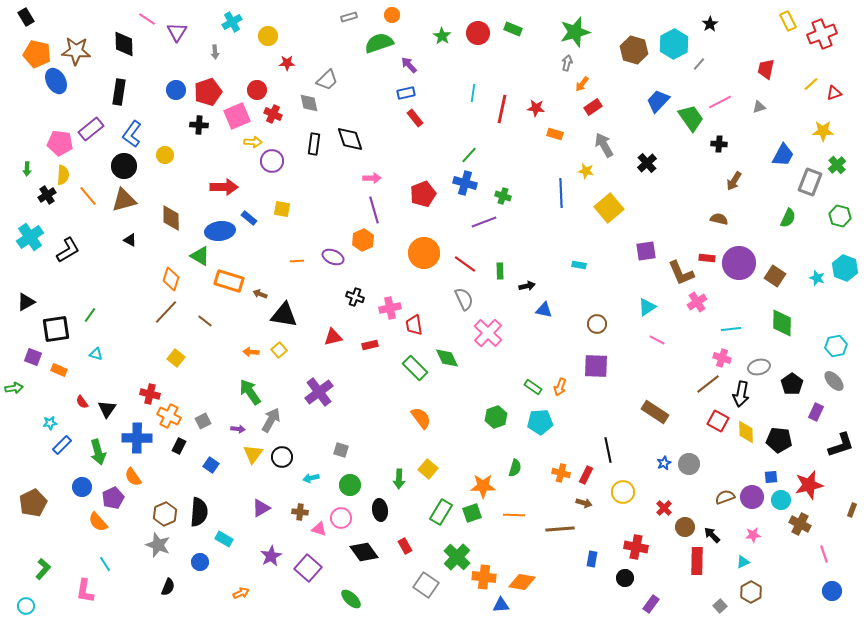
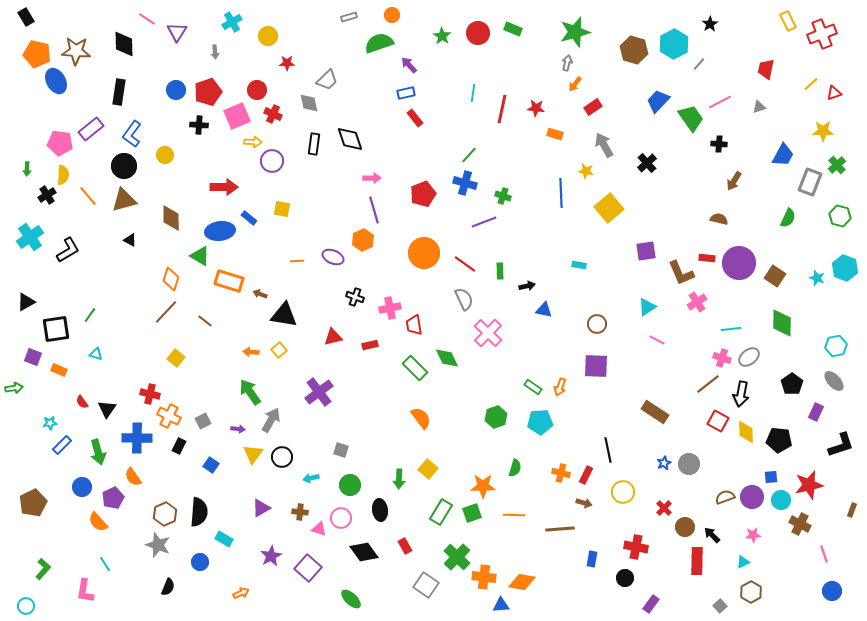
orange arrow at (582, 84): moved 7 px left
gray ellipse at (759, 367): moved 10 px left, 10 px up; rotated 25 degrees counterclockwise
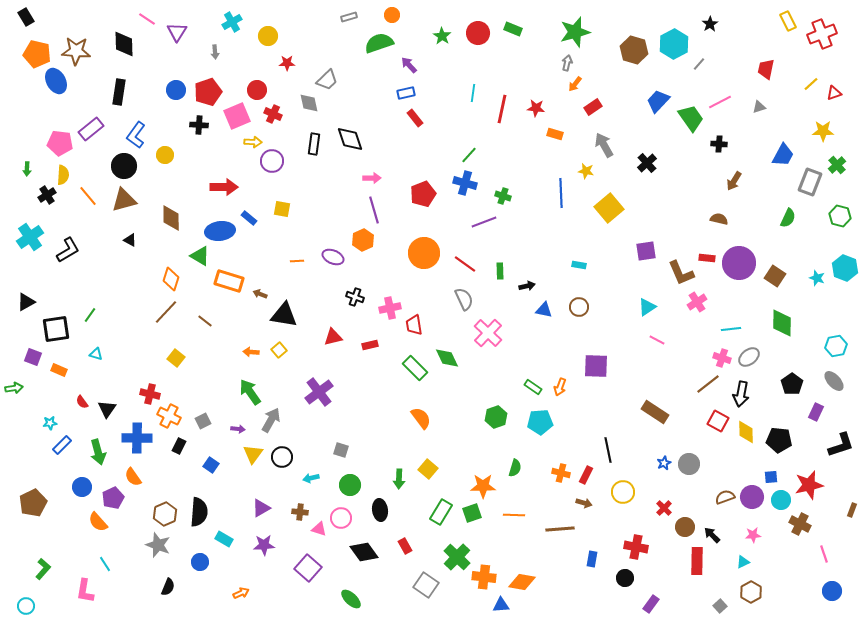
blue L-shape at (132, 134): moved 4 px right, 1 px down
brown circle at (597, 324): moved 18 px left, 17 px up
purple star at (271, 556): moved 7 px left, 11 px up; rotated 25 degrees clockwise
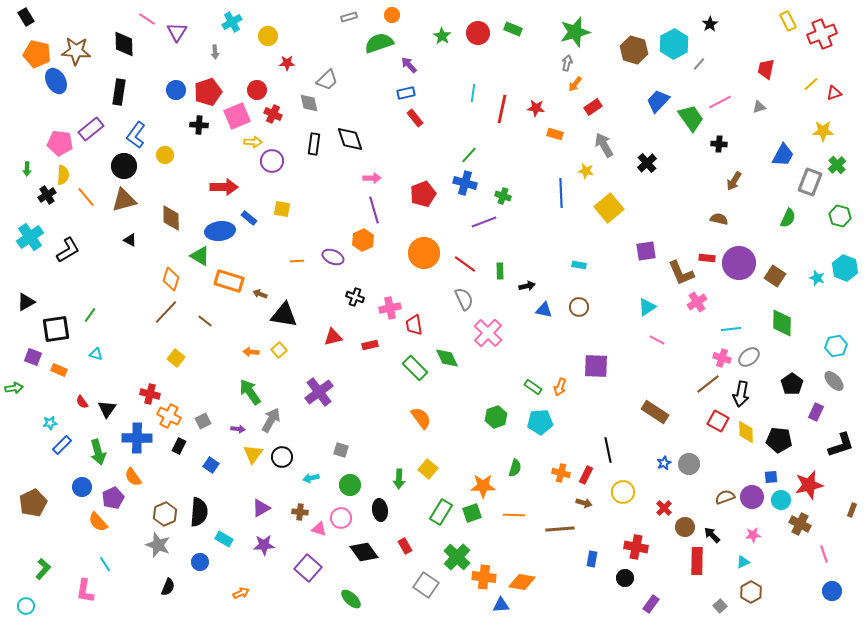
orange line at (88, 196): moved 2 px left, 1 px down
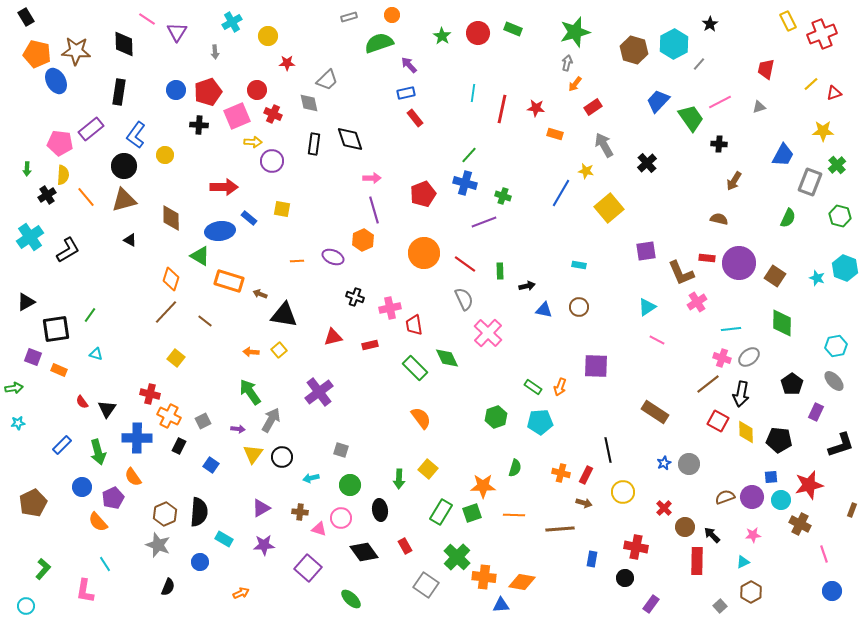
blue line at (561, 193): rotated 32 degrees clockwise
cyan star at (50, 423): moved 32 px left
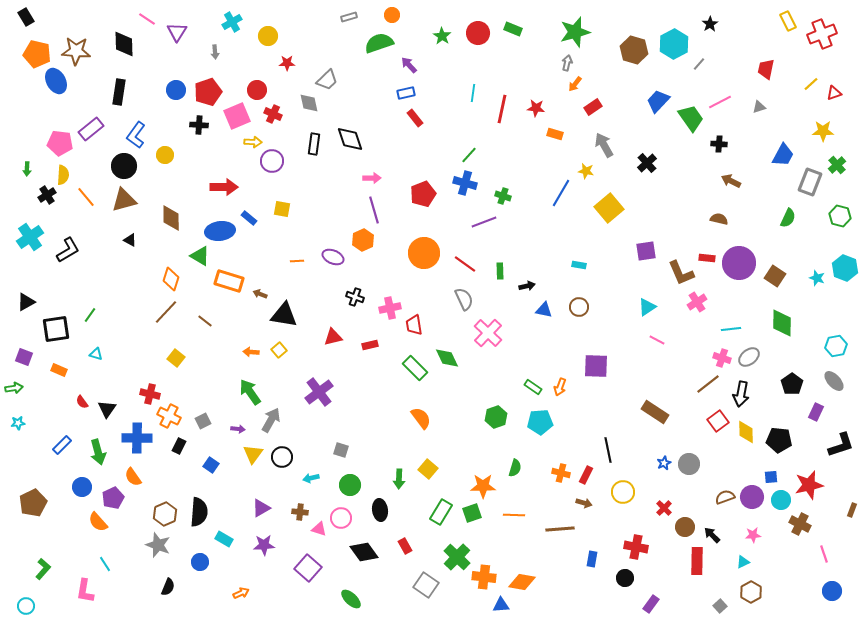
brown arrow at (734, 181): moved 3 px left; rotated 84 degrees clockwise
purple square at (33, 357): moved 9 px left
red square at (718, 421): rotated 25 degrees clockwise
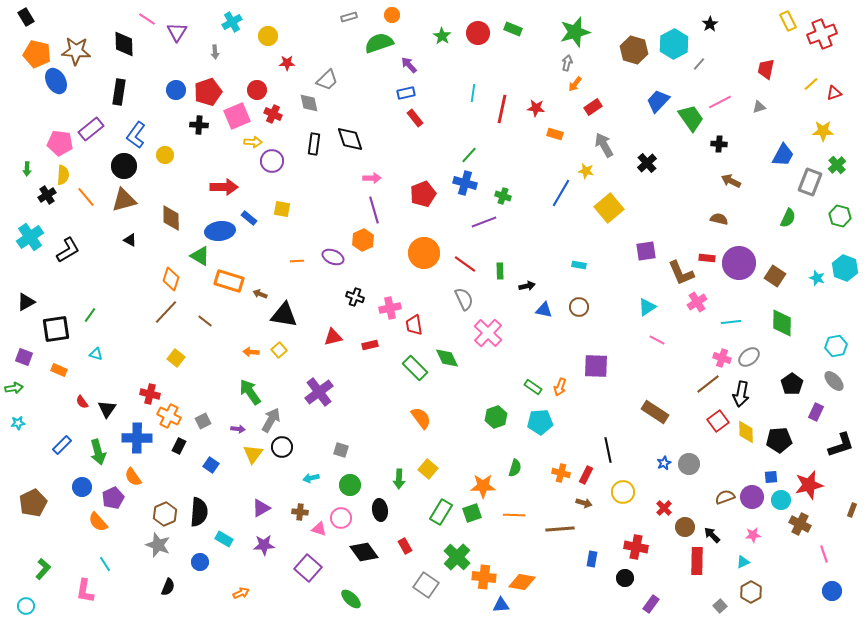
cyan line at (731, 329): moved 7 px up
black pentagon at (779, 440): rotated 10 degrees counterclockwise
black circle at (282, 457): moved 10 px up
